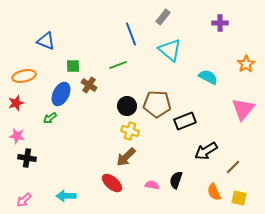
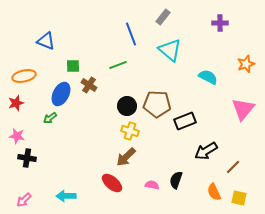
orange star: rotated 12 degrees clockwise
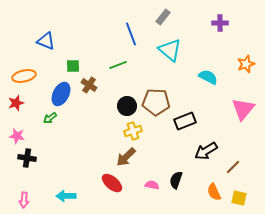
brown pentagon: moved 1 px left, 2 px up
yellow cross: moved 3 px right; rotated 36 degrees counterclockwise
pink arrow: rotated 42 degrees counterclockwise
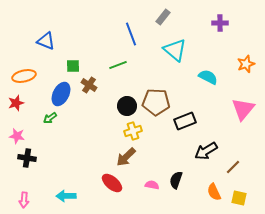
cyan triangle: moved 5 px right
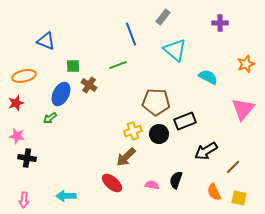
black circle: moved 32 px right, 28 px down
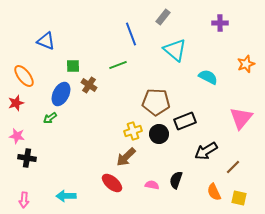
orange ellipse: rotated 65 degrees clockwise
pink triangle: moved 2 px left, 9 px down
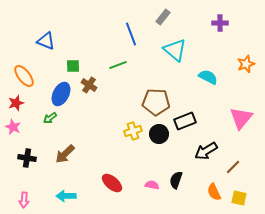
pink star: moved 4 px left, 9 px up; rotated 14 degrees clockwise
brown arrow: moved 61 px left, 3 px up
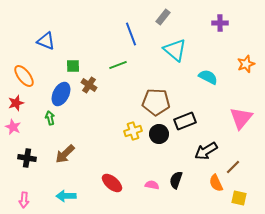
green arrow: rotated 112 degrees clockwise
orange semicircle: moved 2 px right, 9 px up
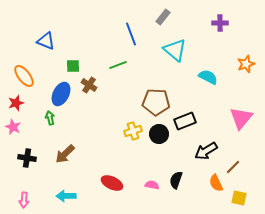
red ellipse: rotated 15 degrees counterclockwise
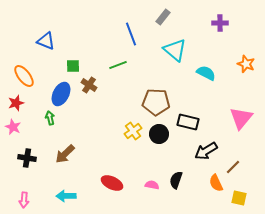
orange star: rotated 30 degrees counterclockwise
cyan semicircle: moved 2 px left, 4 px up
black rectangle: moved 3 px right, 1 px down; rotated 35 degrees clockwise
yellow cross: rotated 18 degrees counterclockwise
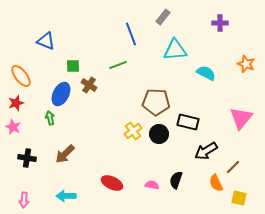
cyan triangle: rotated 45 degrees counterclockwise
orange ellipse: moved 3 px left
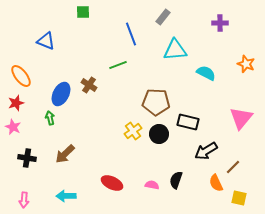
green square: moved 10 px right, 54 px up
